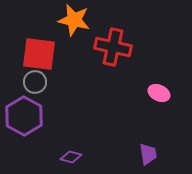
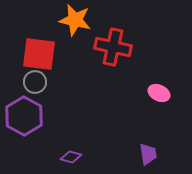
orange star: moved 1 px right
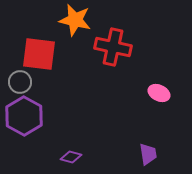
gray circle: moved 15 px left
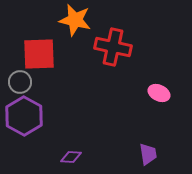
red square: rotated 9 degrees counterclockwise
purple diamond: rotated 10 degrees counterclockwise
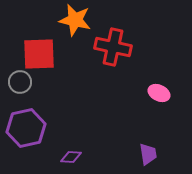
purple hexagon: moved 2 px right, 12 px down; rotated 18 degrees clockwise
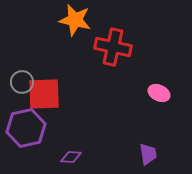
red square: moved 5 px right, 40 px down
gray circle: moved 2 px right
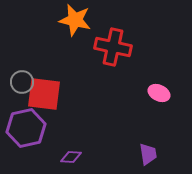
red square: rotated 9 degrees clockwise
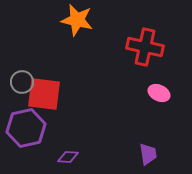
orange star: moved 2 px right
red cross: moved 32 px right
purple diamond: moved 3 px left
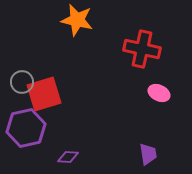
red cross: moved 3 px left, 2 px down
red square: rotated 24 degrees counterclockwise
